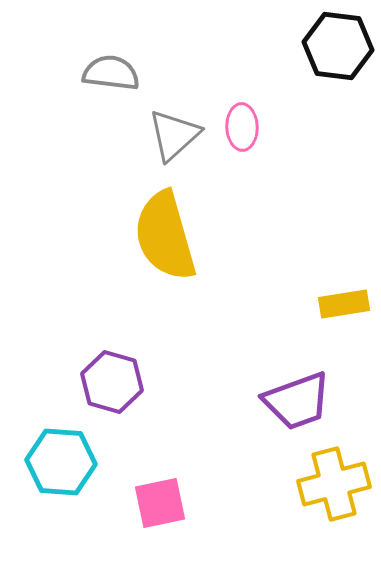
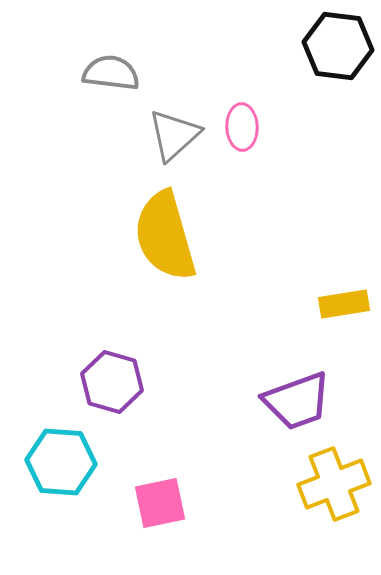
yellow cross: rotated 6 degrees counterclockwise
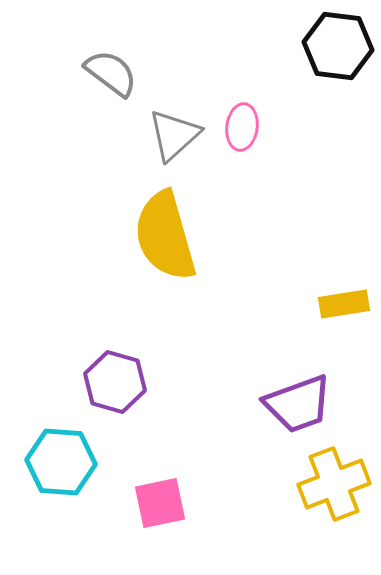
gray semicircle: rotated 30 degrees clockwise
pink ellipse: rotated 9 degrees clockwise
purple hexagon: moved 3 px right
purple trapezoid: moved 1 px right, 3 px down
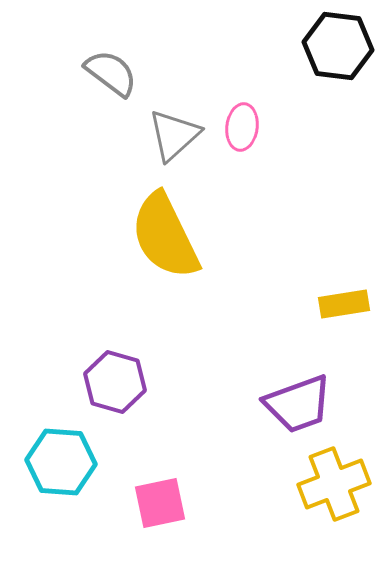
yellow semicircle: rotated 10 degrees counterclockwise
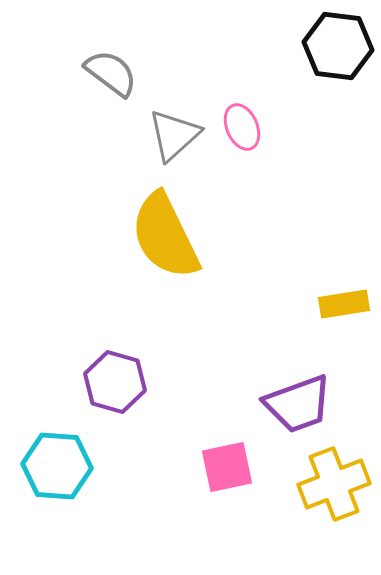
pink ellipse: rotated 30 degrees counterclockwise
cyan hexagon: moved 4 px left, 4 px down
pink square: moved 67 px right, 36 px up
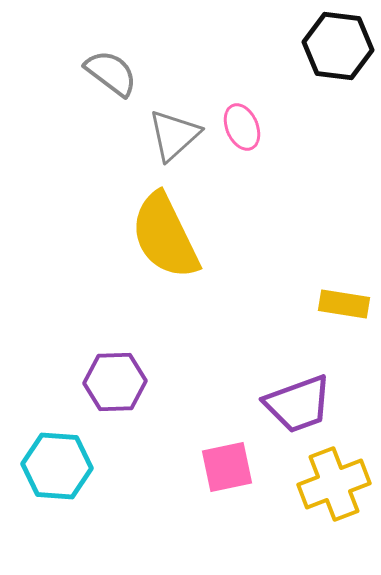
yellow rectangle: rotated 18 degrees clockwise
purple hexagon: rotated 18 degrees counterclockwise
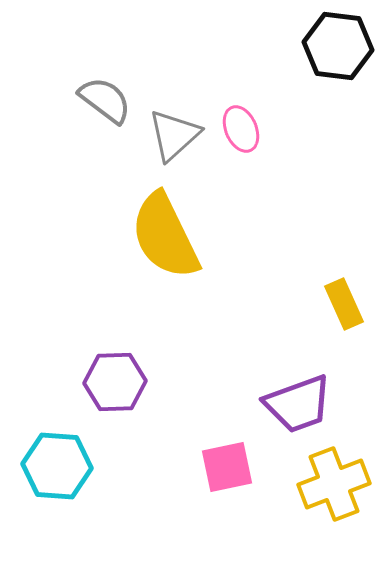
gray semicircle: moved 6 px left, 27 px down
pink ellipse: moved 1 px left, 2 px down
yellow rectangle: rotated 57 degrees clockwise
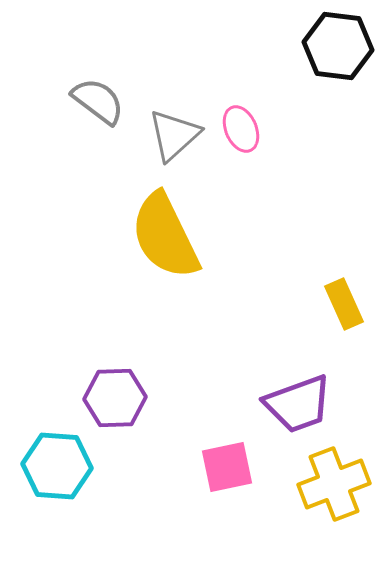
gray semicircle: moved 7 px left, 1 px down
purple hexagon: moved 16 px down
